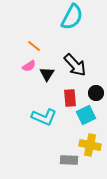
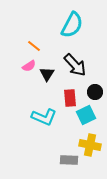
cyan semicircle: moved 8 px down
black circle: moved 1 px left, 1 px up
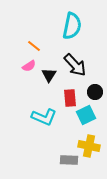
cyan semicircle: moved 1 px down; rotated 16 degrees counterclockwise
black triangle: moved 2 px right, 1 px down
yellow cross: moved 1 px left, 1 px down
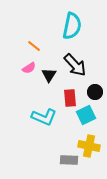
pink semicircle: moved 2 px down
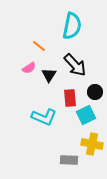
orange line: moved 5 px right
yellow cross: moved 3 px right, 2 px up
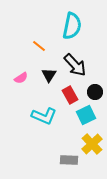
pink semicircle: moved 8 px left, 10 px down
red rectangle: moved 3 px up; rotated 24 degrees counterclockwise
cyan L-shape: moved 1 px up
yellow cross: rotated 35 degrees clockwise
